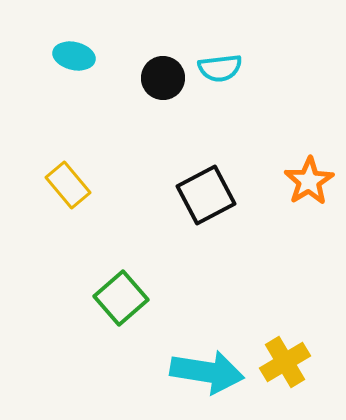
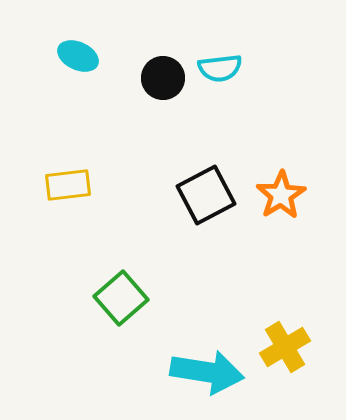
cyan ellipse: moved 4 px right; rotated 12 degrees clockwise
orange star: moved 28 px left, 14 px down
yellow rectangle: rotated 57 degrees counterclockwise
yellow cross: moved 15 px up
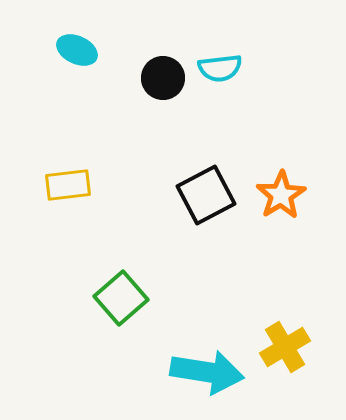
cyan ellipse: moved 1 px left, 6 px up
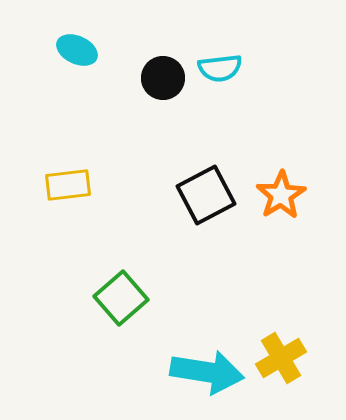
yellow cross: moved 4 px left, 11 px down
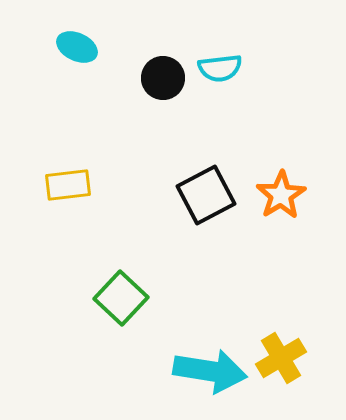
cyan ellipse: moved 3 px up
green square: rotated 6 degrees counterclockwise
cyan arrow: moved 3 px right, 1 px up
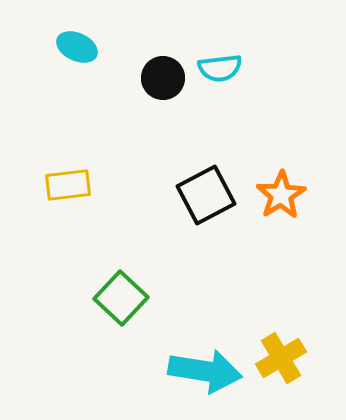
cyan arrow: moved 5 px left
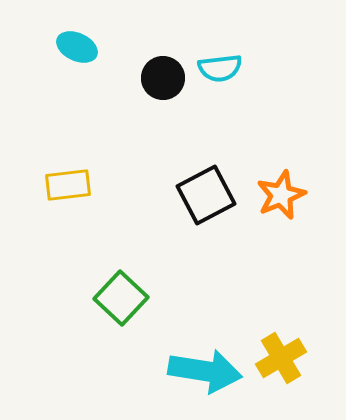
orange star: rotated 9 degrees clockwise
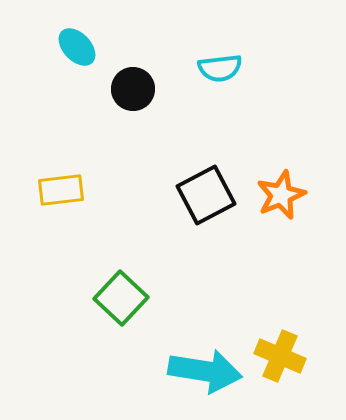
cyan ellipse: rotated 21 degrees clockwise
black circle: moved 30 px left, 11 px down
yellow rectangle: moved 7 px left, 5 px down
yellow cross: moved 1 px left, 2 px up; rotated 36 degrees counterclockwise
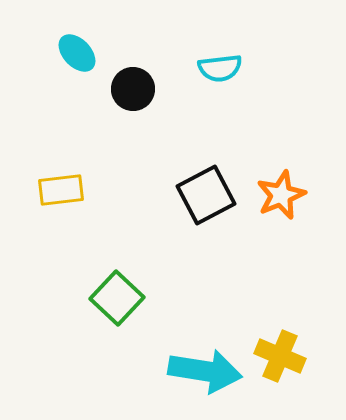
cyan ellipse: moved 6 px down
green square: moved 4 px left
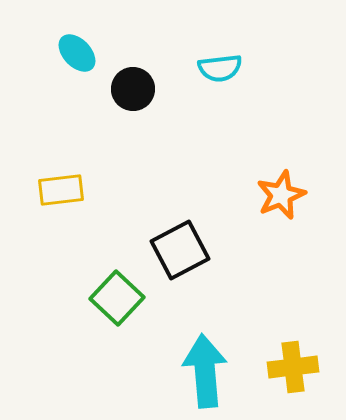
black square: moved 26 px left, 55 px down
yellow cross: moved 13 px right, 11 px down; rotated 30 degrees counterclockwise
cyan arrow: rotated 104 degrees counterclockwise
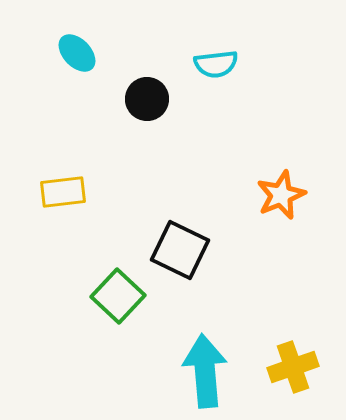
cyan semicircle: moved 4 px left, 4 px up
black circle: moved 14 px right, 10 px down
yellow rectangle: moved 2 px right, 2 px down
black square: rotated 36 degrees counterclockwise
green square: moved 1 px right, 2 px up
yellow cross: rotated 12 degrees counterclockwise
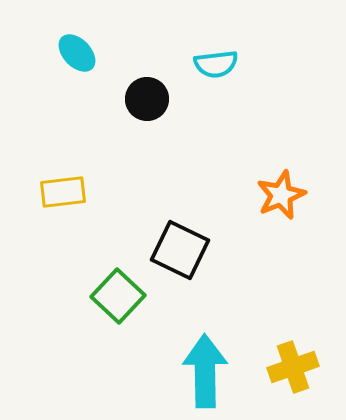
cyan arrow: rotated 4 degrees clockwise
